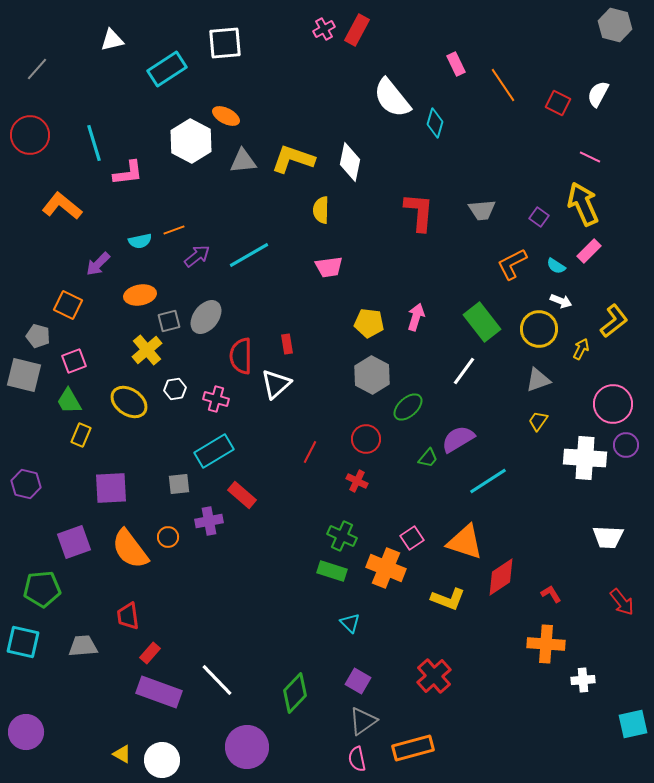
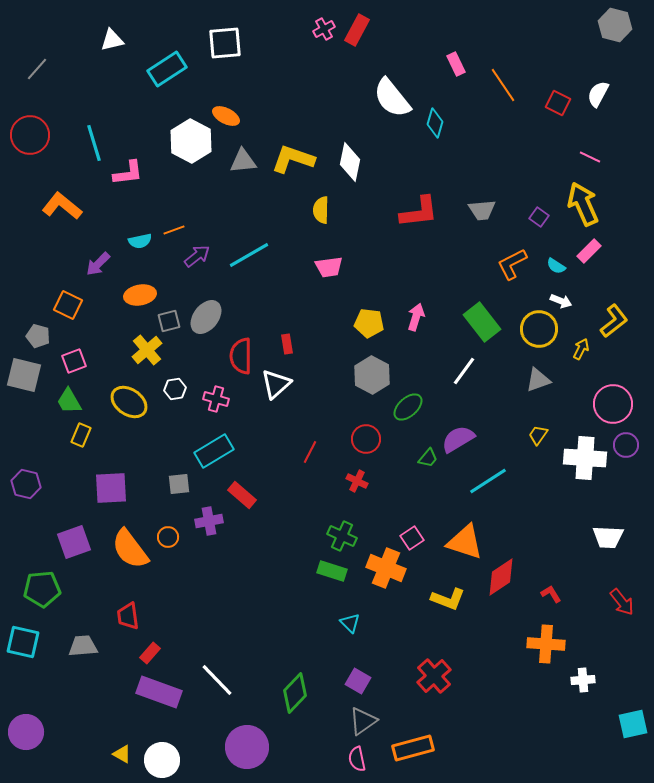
red L-shape at (419, 212): rotated 78 degrees clockwise
yellow trapezoid at (538, 421): moved 14 px down
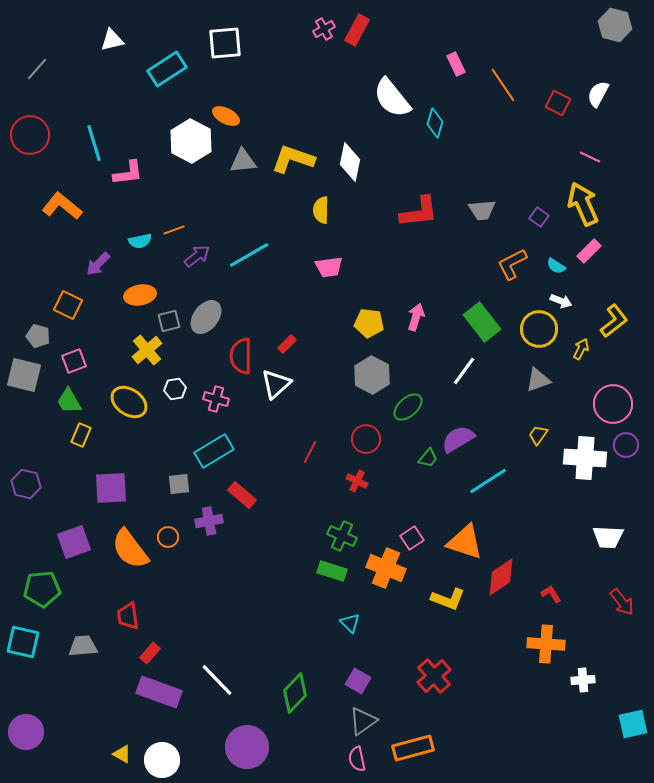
red rectangle at (287, 344): rotated 54 degrees clockwise
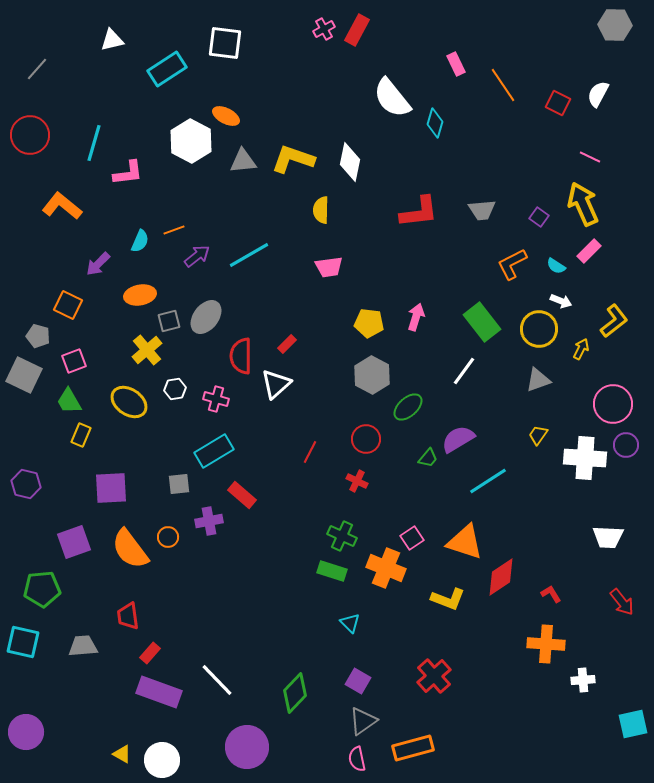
gray hexagon at (615, 25): rotated 12 degrees counterclockwise
white square at (225, 43): rotated 12 degrees clockwise
cyan line at (94, 143): rotated 33 degrees clockwise
cyan semicircle at (140, 241): rotated 55 degrees counterclockwise
gray square at (24, 375): rotated 12 degrees clockwise
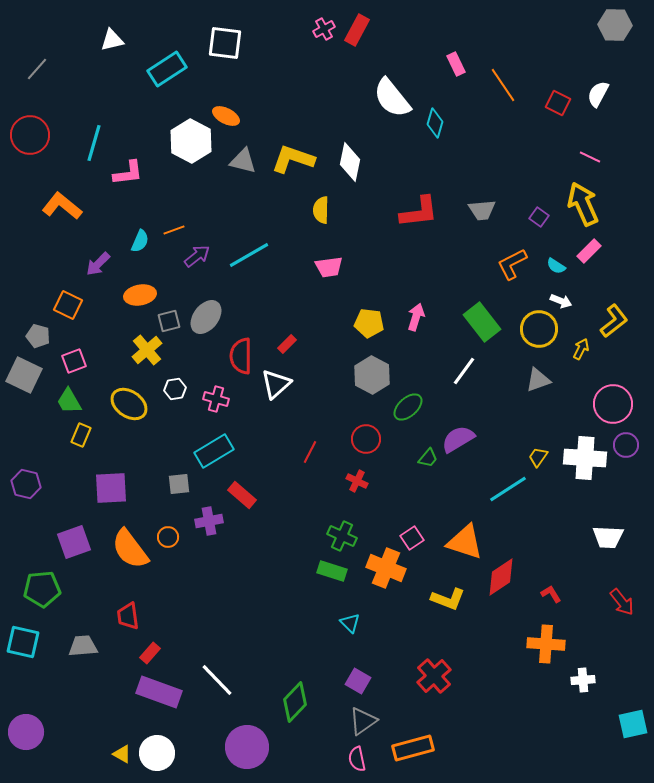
gray triangle at (243, 161): rotated 20 degrees clockwise
yellow ellipse at (129, 402): moved 2 px down
yellow trapezoid at (538, 435): moved 22 px down
cyan line at (488, 481): moved 20 px right, 8 px down
green diamond at (295, 693): moved 9 px down
white circle at (162, 760): moved 5 px left, 7 px up
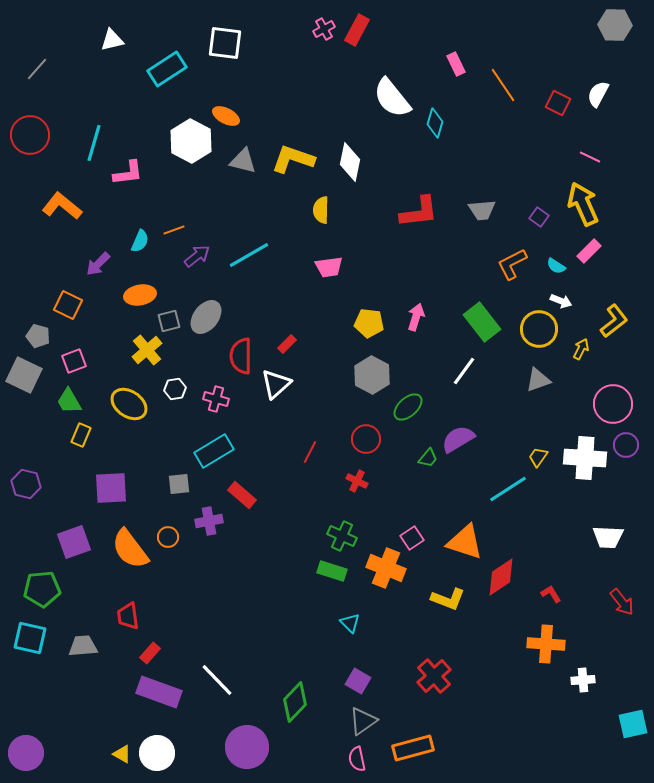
cyan square at (23, 642): moved 7 px right, 4 px up
purple circle at (26, 732): moved 21 px down
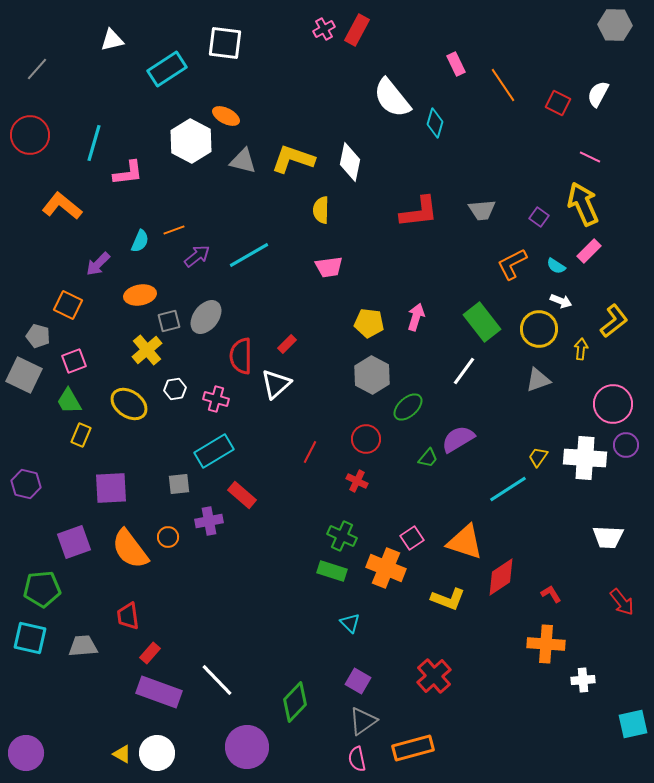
yellow arrow at (581, 349): rotated 20 degrees counterclockwise
